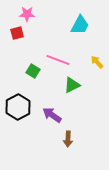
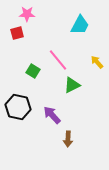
pink line: rotated 30 degrees clockwise
black hexagon: rotated 20 degrees counterclockwise
purple arrow: rotated 12 degrees clockwise
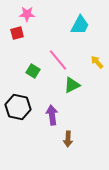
purple arrow: rotated 36 degrees clockwise
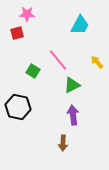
purple arrow: moved 21 px right
brown arrow: moved 5 px left, 4 px down
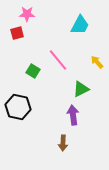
green triangle: moved 9 px right, 4 px down
